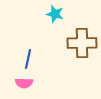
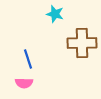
blue line: rotated 30 degrees counterclockwise
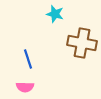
brown cross: rotated 12 degrees clockwise
pink semicircle: moved 1 px right, 4 px down
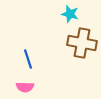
cyan star: moved 15 px right
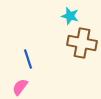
cyan star: moved 2 px down
pink semicircle: moved 5 px left; rotated 126 degrees clockwise
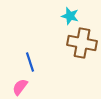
blue line: moved 2 px right, 3 px down
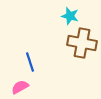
pink semicircle: rotated 24 degrees clockwise
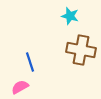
brown cross: moved 1 px left, 7 px down
